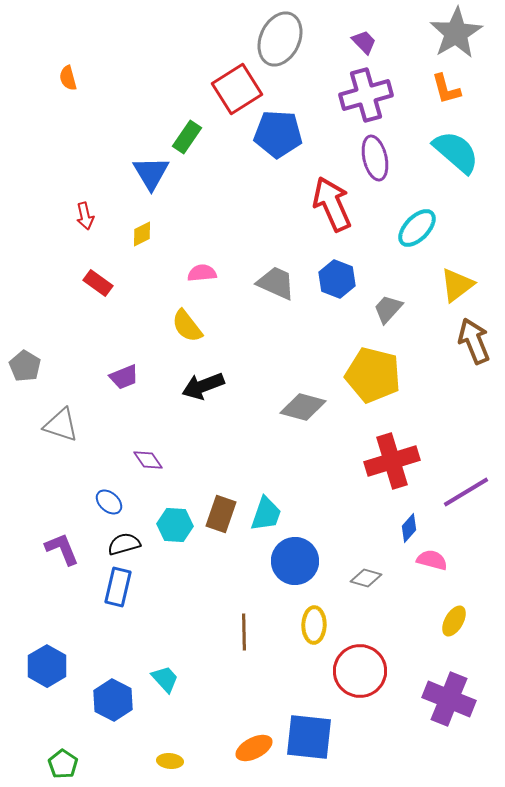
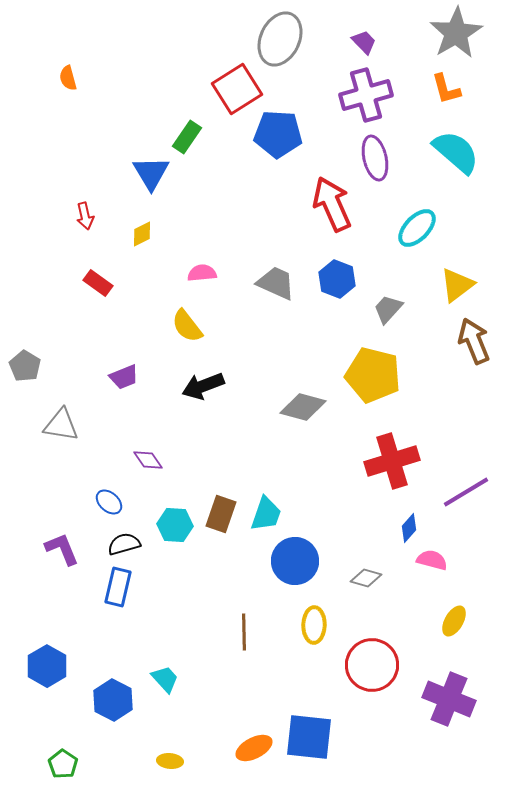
gray triangle at (61, 425): rotated 9 degrees counterclockwise
red circle at (360, 671): moved 12 px right, 6 px up
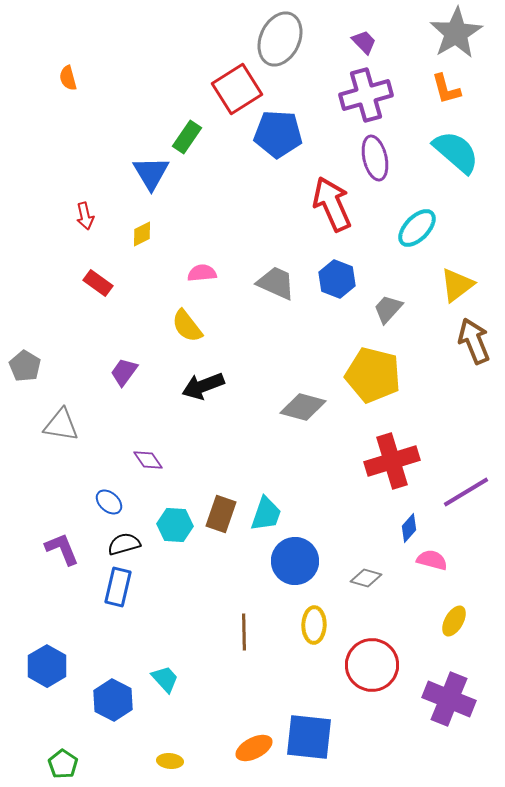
purple trapezoid at (124, 377): moved 5 px up; rotated 148 degrees clockwise
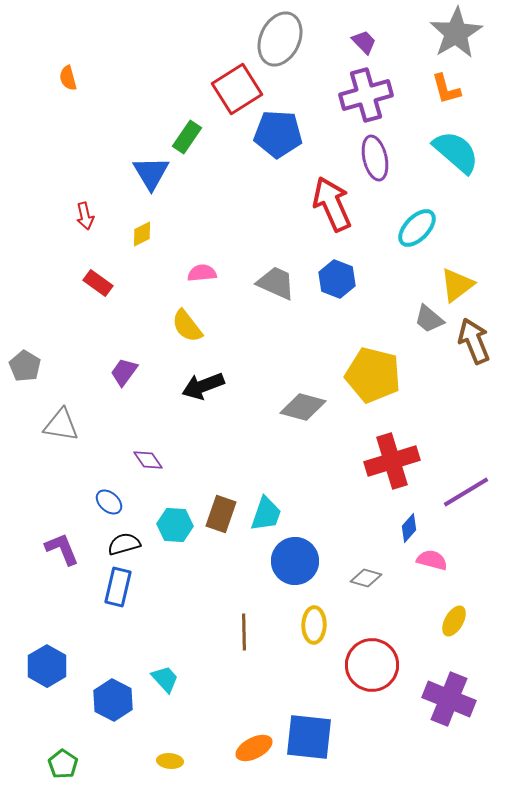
gray trapezoid at (388, 309): moved 41 px right, 10 px down; rotated 92 degrees counterclockwise
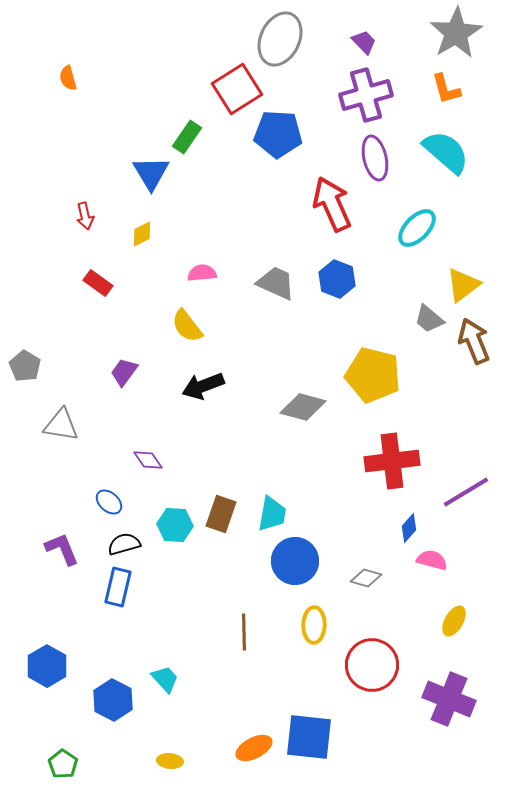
cyan semicircle at (456, 152): moved 10 px left
yellow triangle at (457, 285): moved 6 px right
red cross at (392, 461): rotated 10 degrees clockwise
cyan trapezoid at (266, 514): moved 6 px right; rotated 9 degrees counterclockwise
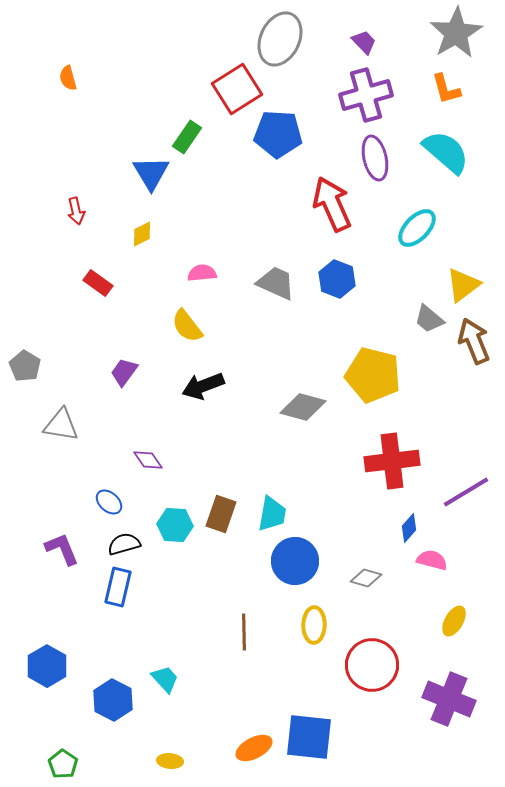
red arrow at (85, 216): moved 9 px left, 5 px up
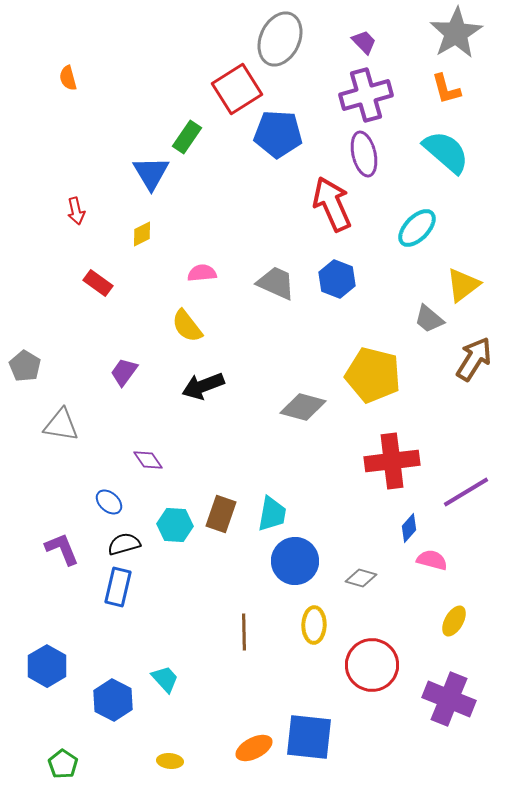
purple ellipse at (375, 158): moved 11 px left, 4 px up
brown arrow at (474, 341): moved 18 px down; rotated 54 degrees clockwise
gray diamond at (366, 578): moved 5 px left
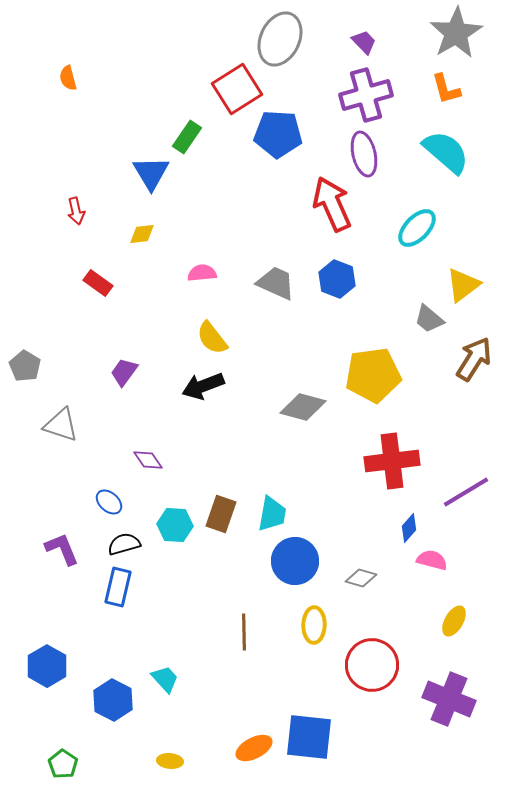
yellow diamond at (142, 234): rotated 20 degrees clockwise
yellow semicircle at (187, 326): moved 25 px right, 12 px down
yellow pentagon at (373, 375): rotated 22 degrees counterclockwise
gray triangle at (61, 425): rotated 9 degrees clockwise
